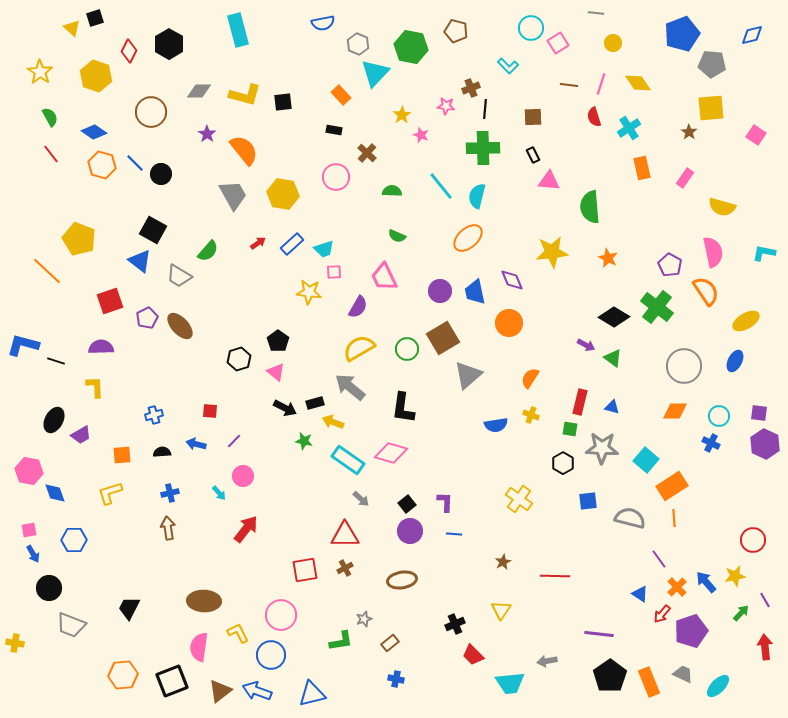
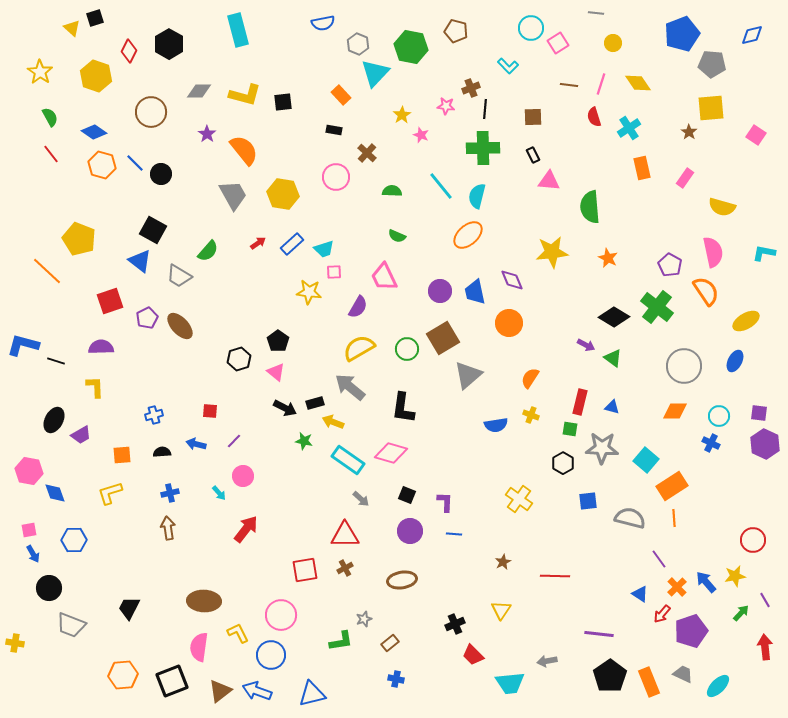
orange ellipse at (468, 238): moved 3 px up
black square at (407, 504): moved 9 px up; rotated 30 degrees counterclockwise
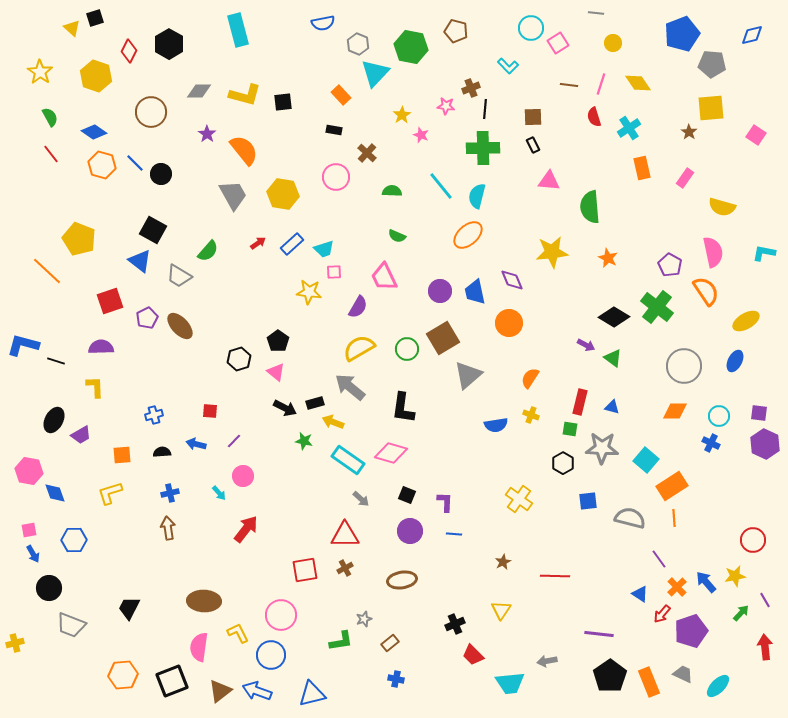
black rectangle at (533, 155): moved 10 px up
yellow cross at (15, 643): rotated 24 degrees counterclockwise
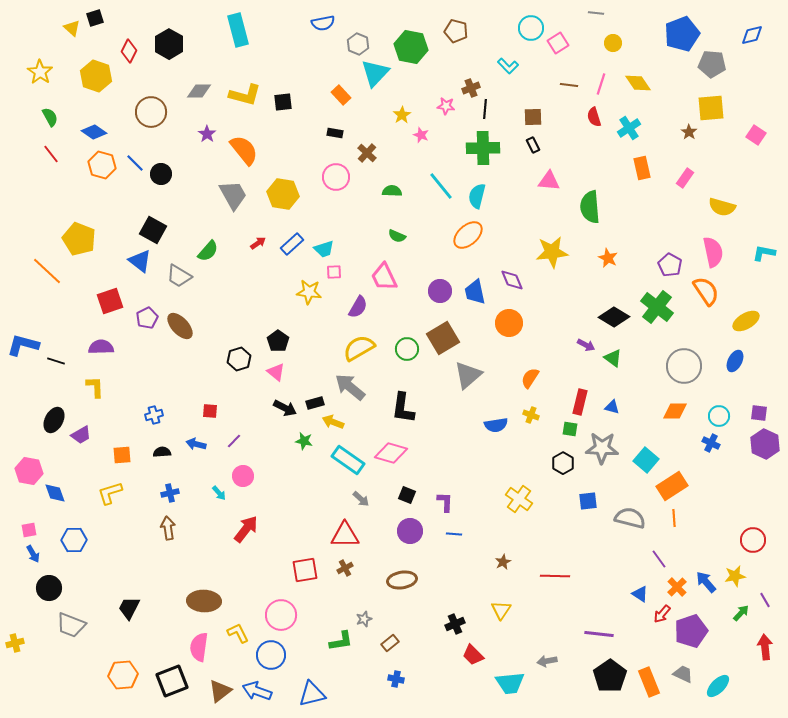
black rectangle at (334, 130): moved 1 px right, 3 px down
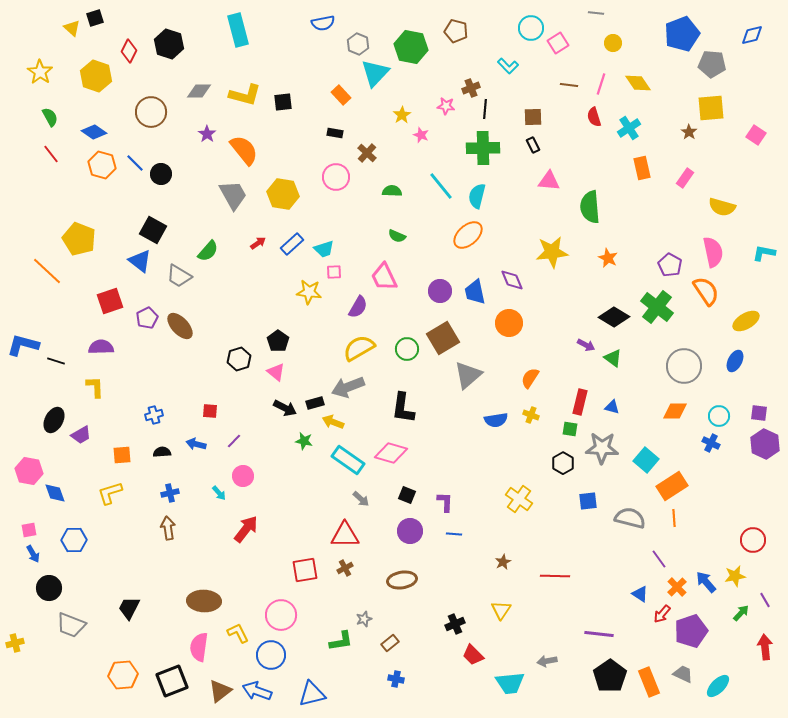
black hexagon at (169, 44): rotated 12 degrees counterclockwise
gray arrow at (350, 387): moved 2 px left; rotated 60 degrees counterclockwise
blue semicircle at (496, 425): moved 5 px up
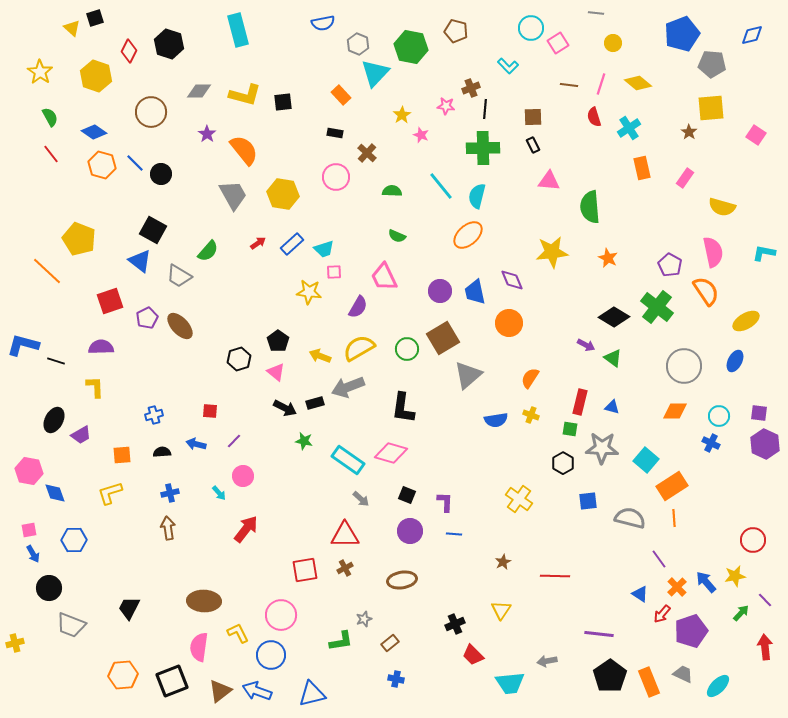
yellow diamond at (638, 83): rotated 16 degrees counterclockwise
yellow arrow at (333, 422): moved 13 px left, 66 px up
purple line at (765, 600): rotated 14 degrees counterclockwise
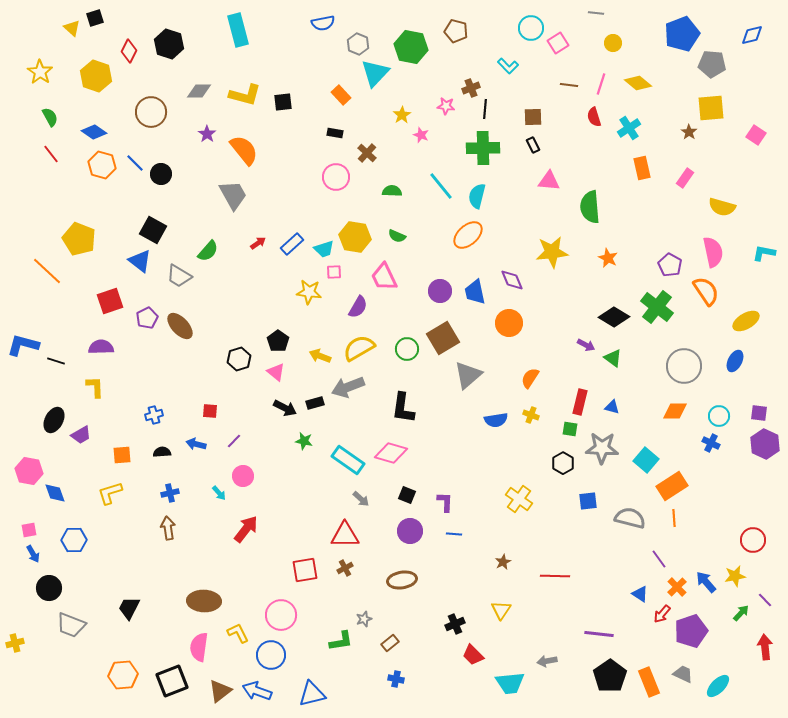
yellow hexagon at (283, 194): moved 72 px right, 43 px down
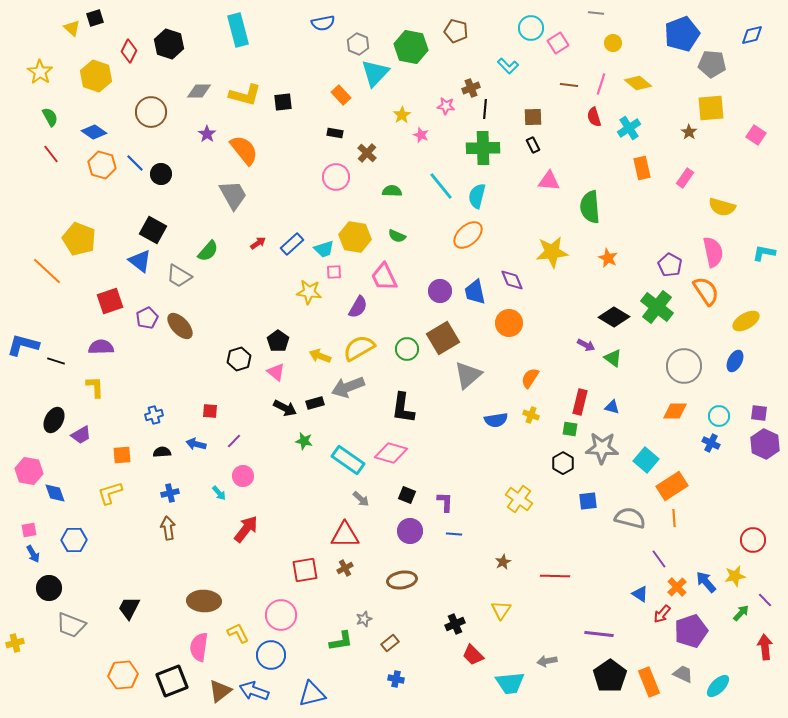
blue arrow at (257, 691): moved 3 px left
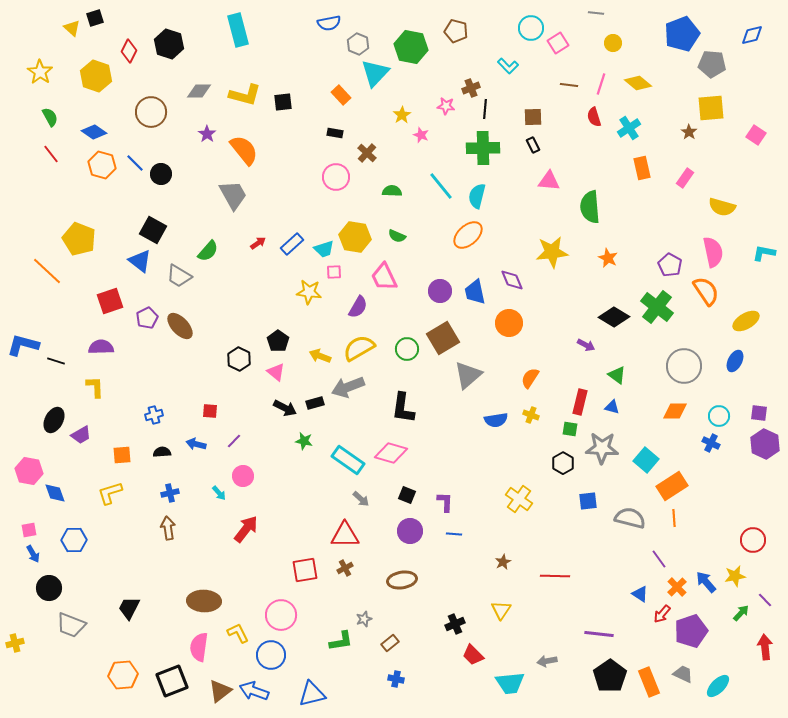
blue semicircle at (323, 23): moved 6 px right
green triangle at (613, 358): moved 4 px right, 17 px down
black hexagon at (239, 359): rotated 15 degrees counterclockwise
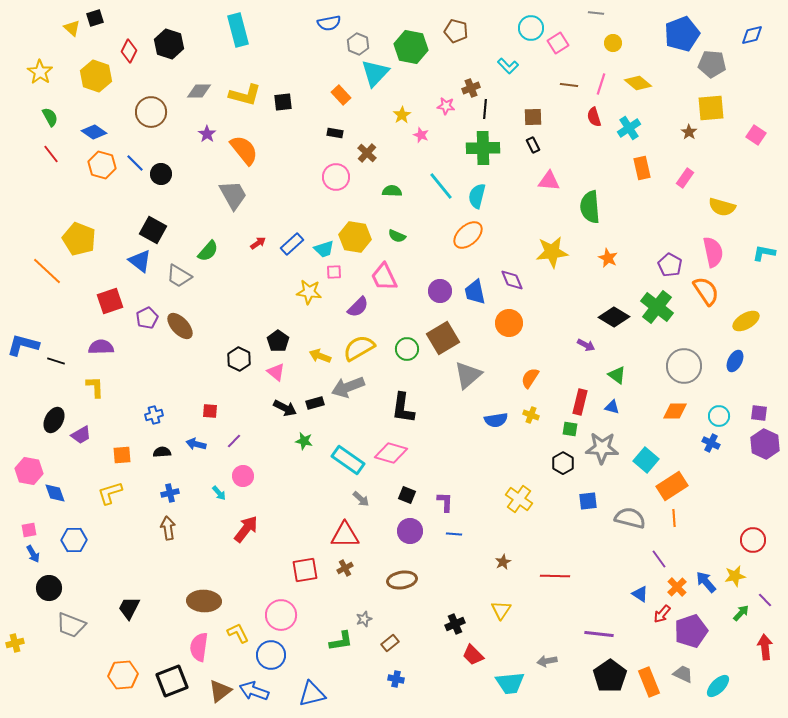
purple semicircle at (358, 307): rotated 15 degrees clockwise
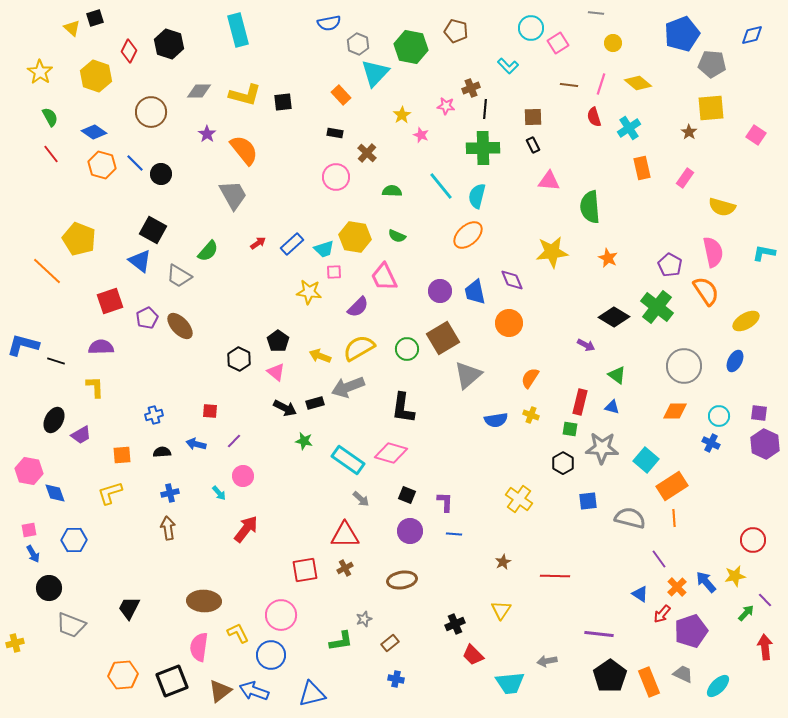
green arrow at (741, 613): moved 5 px right
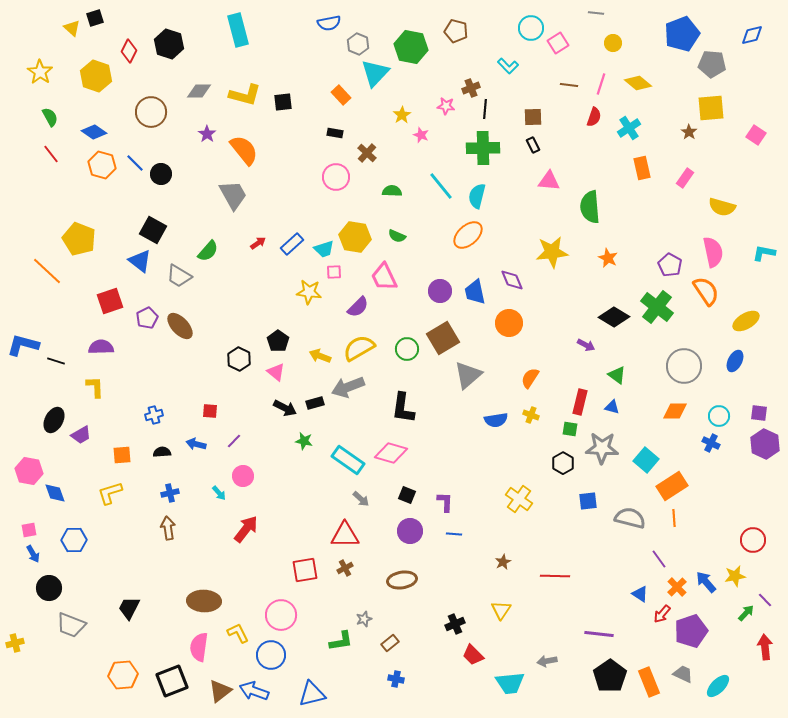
red semicircle at (594, 117): rotated 144 degrees counterclockwise
